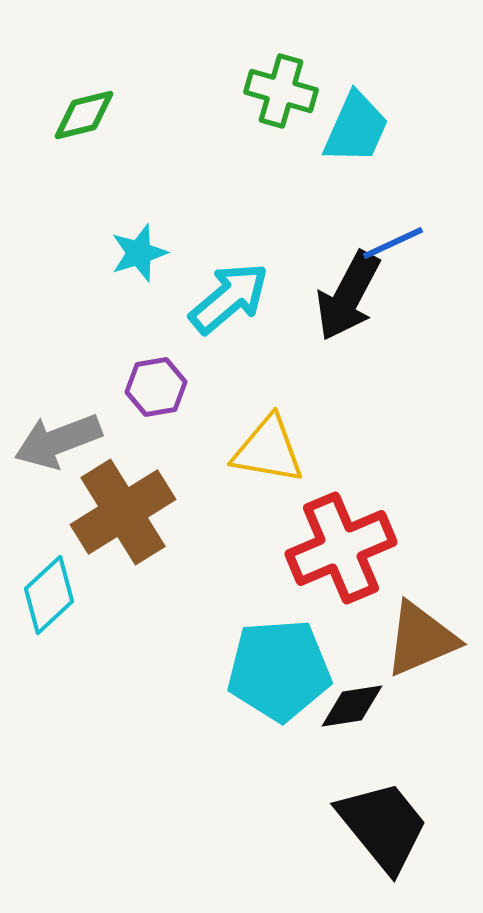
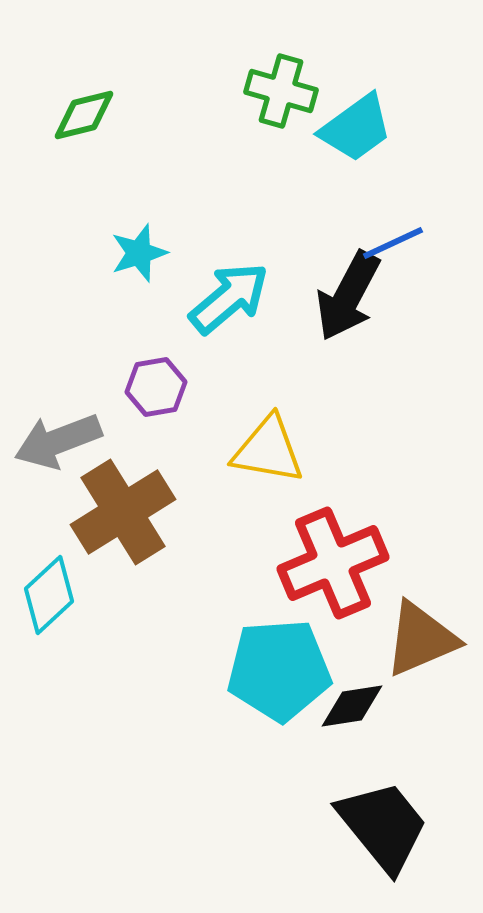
cyan trapezoid: rotated 30 degrees clockwise
red cross: moved 8 px left, 15 px down
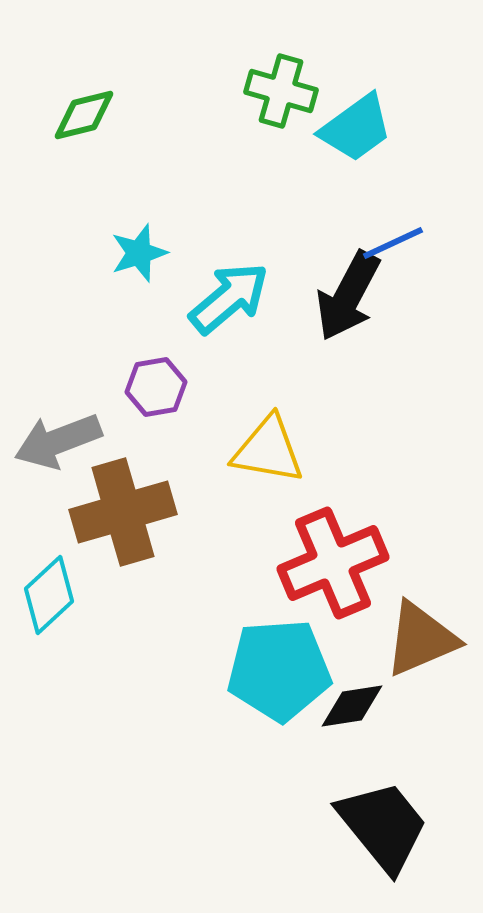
brown cross: rotated 16 degrees clockwise
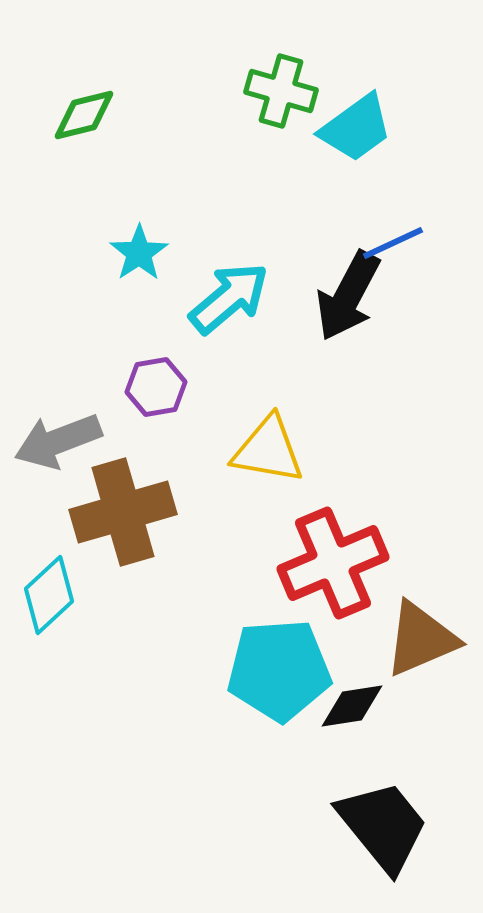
cyan star: rotated 16 degrees counterclockwise
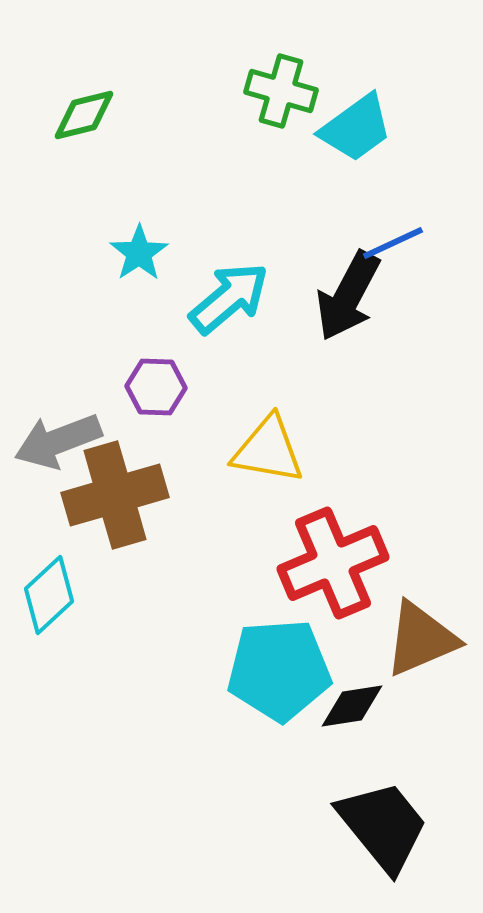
purple hexagon: rotated 12 degrees clockwise
brown cross: moved 8 px left, 17 px up
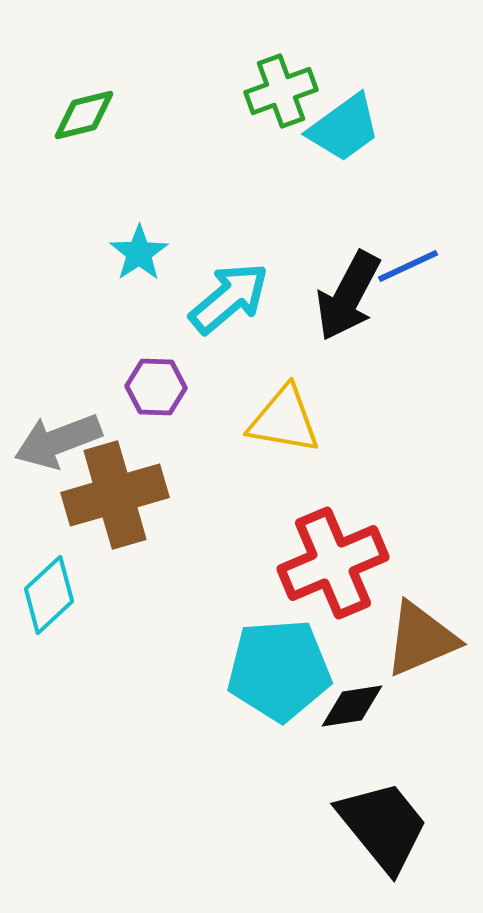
green cross: rotated 36 degrees counterclockwise
cyan trapezoid: moved 12 px left
blue line: moved 15 px right, 23 px down
yellow triangle: moved 16 px right, 30 px up
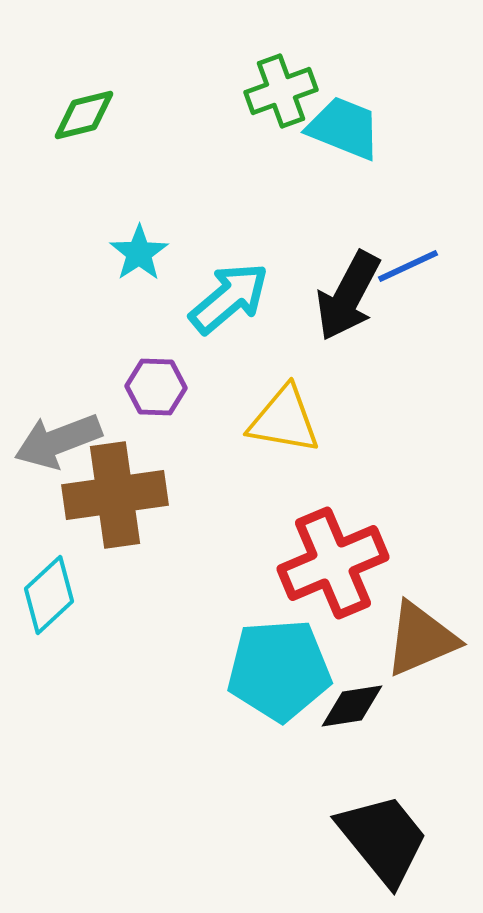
cyan trapezoid: rotated 122 degrees counterclockwise
brown cross: rotated 8 degrees clockwise
black trapezoid: moved 13 px down
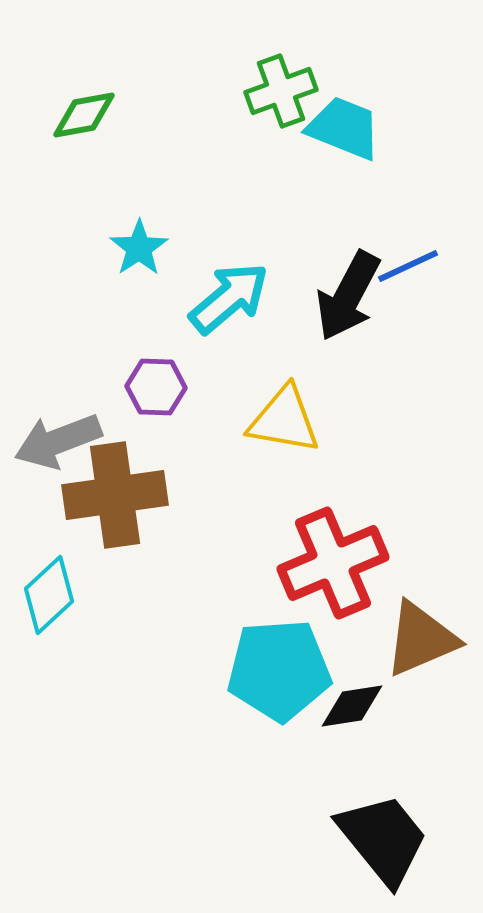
green diamond: rotated 4 degrees clockwise
cyan star: moved 5 px up
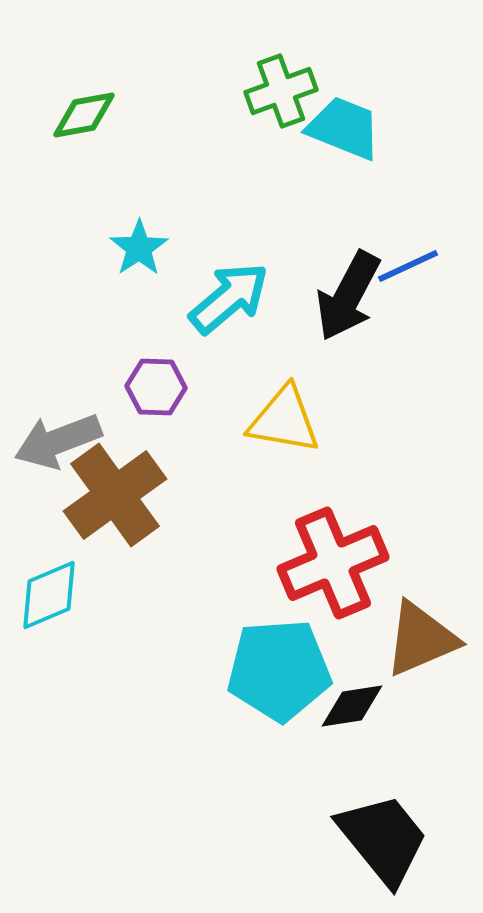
brown cross: rotated 28 degrees counterclockwise
cyan diamond: rotated 20 degrees clockwise
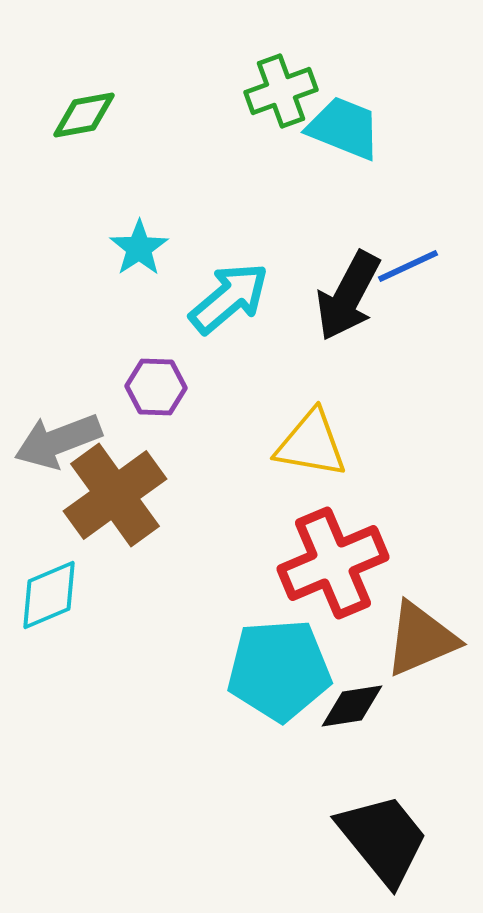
yellow triangle: moved 27 px right, 24 px down
